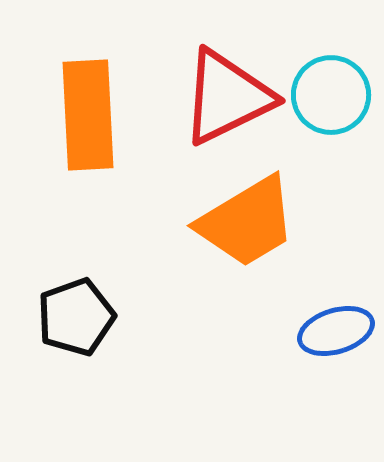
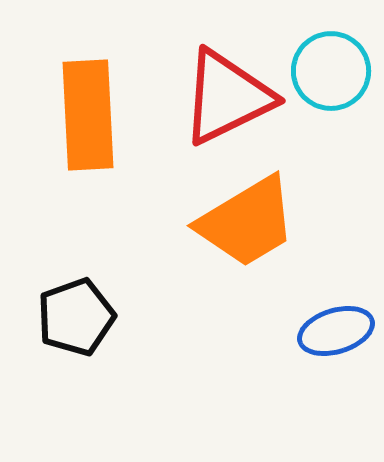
cyan circle: moved 24 px up
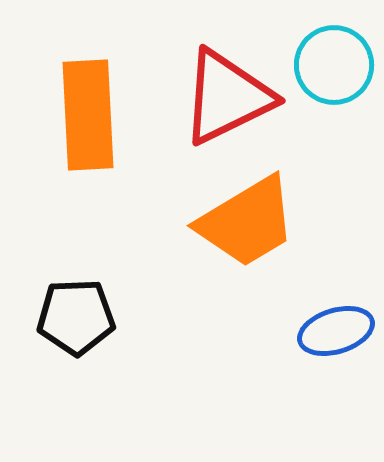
cyan circle: moved 3 px right, 6 px up
black pentagon: rotated 18 degrees clockwise
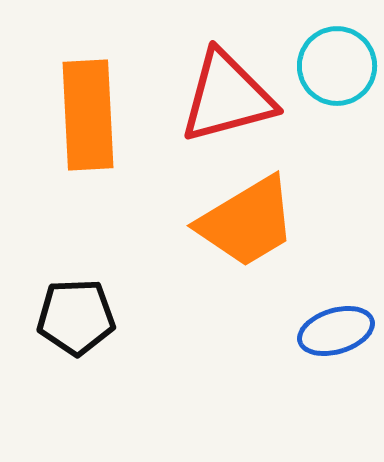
cyan circle: moved 3 px right, 1 px down
red triangle: rotated 11 degrees clockwise
